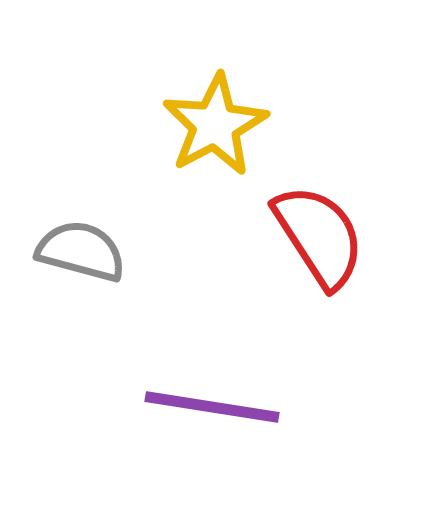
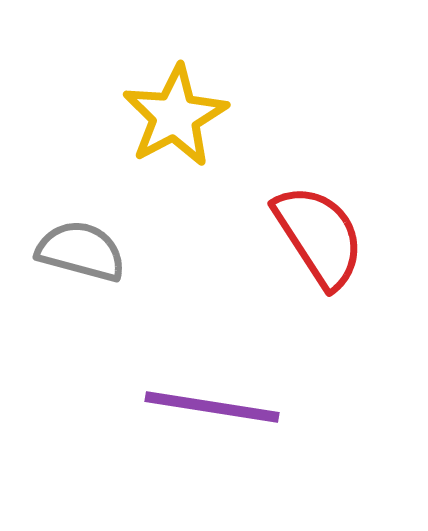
yellow star: moved 40 px left, 9 px up
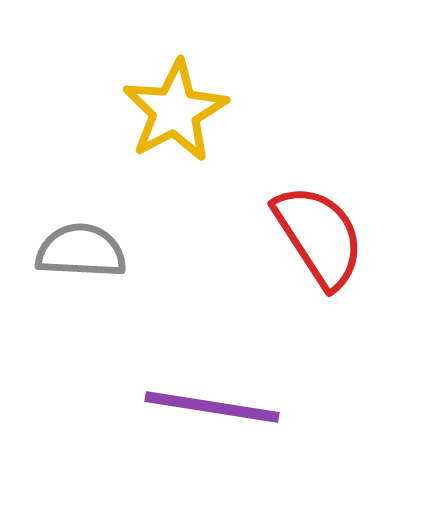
yellow star: moved 5 px up
gray semicircle: rotated 12 degrees counterclockwise
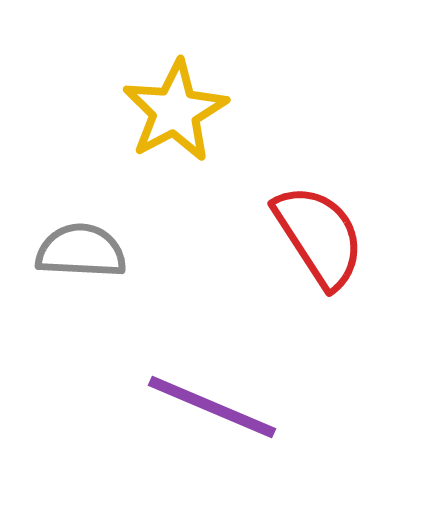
purple line: rotated 14 degrees clockwise
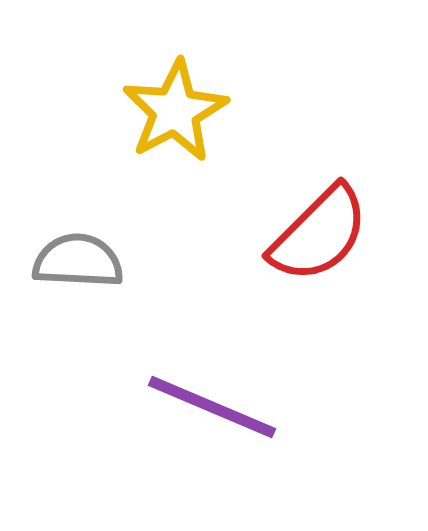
red semicircle: moved 2 px up; rotated 78 degrees clockwise
gray semicircle: moved 3 px left, 10 px down
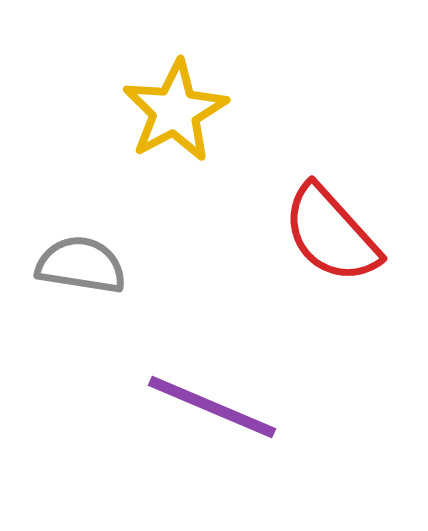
red semicircle: moved 12 px right; rotated 93 degrees clockwise
gray semicircle: moved 3 px right, 4 px down; rotated 6 degrees clockwise
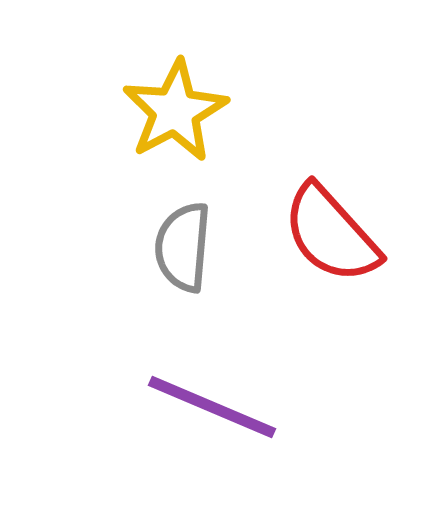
gray semicircle: moved 102 px right, 18 px up; rotated 94 degrees counterclockwise
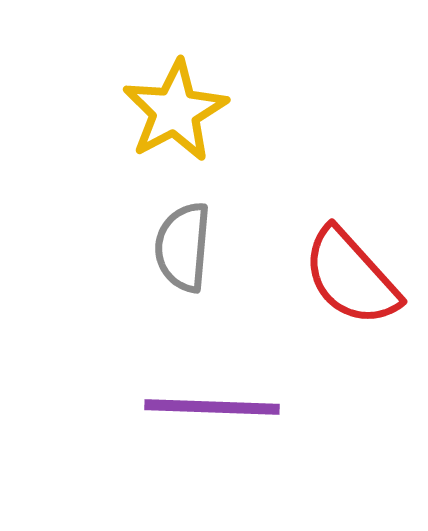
red semicircle: moved 20 px right, 43 px down
purple line: rotated 21 degrees counterclockwise
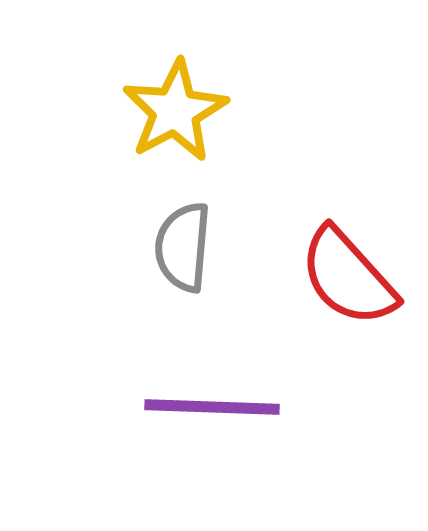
red semicircle: moved 3 px left
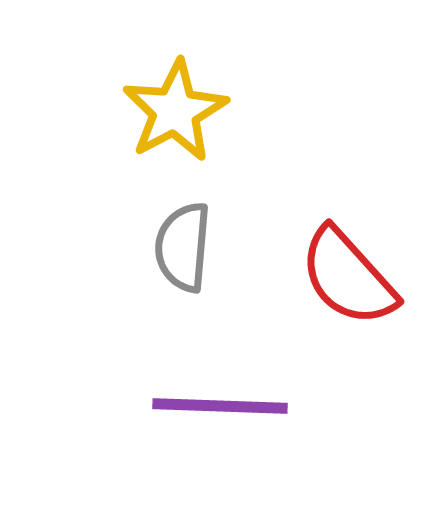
purple line: moved 8 px right, 1 px up
